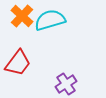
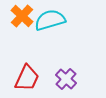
red trapezoid: moved 9 px right, 15 px down; rotated 12 degrees counterclockwise
purple cross: moved 5 px up; rotated 15 degrees counterclockwise
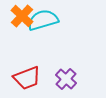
cyan semicircle: moved 7 px left
red trapezoid: rotated 44 degrees clockwise
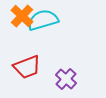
red trapezoid: moved 11 px up
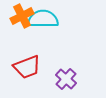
orange cross: rotated 20 degrees clockwise
cyan semicircle: moved 1 px up; rotated 16 degrees clockwise
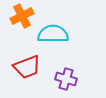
cyan semicircle: moved 10 px right, 15 px down
purple cross: rotated 25 degrees counterclockwise
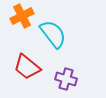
cyan semicircle: rotated 52 degrees clockwise
red trapezoid: rotated 60 degrees clockwise
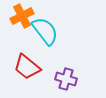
cyan semicircle: moved 8 px left, 3 px up
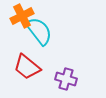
cyan semicircle: moved 6 px left
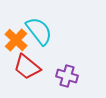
orange cross: moved 6 px left, 24 px down; rotated 20 degrees counterclockwise
purple cross: moved 1 px right, 3 px up
